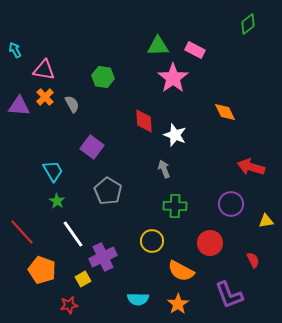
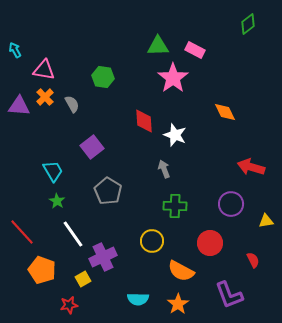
purple square: rotated 15 degrees clockwise
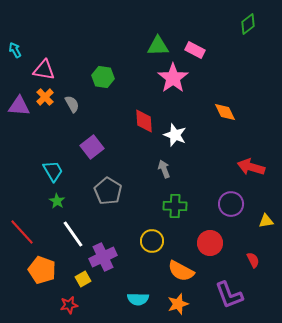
orange star: rotated 15 degrees clockwise
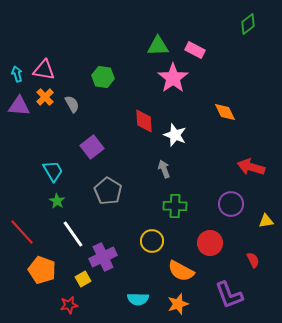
cyan arrow: moved 2 px right, 24 px down; rotated 14 degrees clockwise
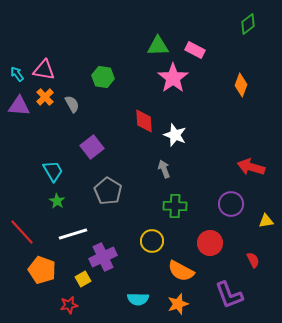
cyan arrow: rotated 21 degrees counterclockwise
orange diamond: moved 16 px right, 27 px up; rotated 45 degrees clockwise
white line: rotated 72 degrees counterclockwise
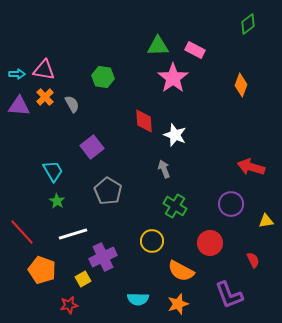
cyan arrow: rotated 126 degrees clockwise
green cross: rotated 30 degrees clockwise
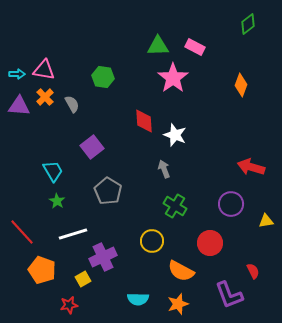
pink rectangle: moved 3 px up
red semicircle: moved 11 px down
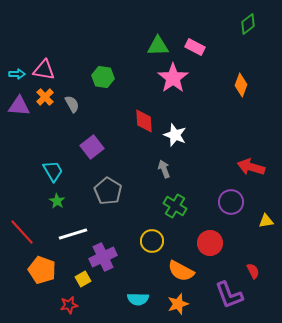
purple circle: moved 2 px up
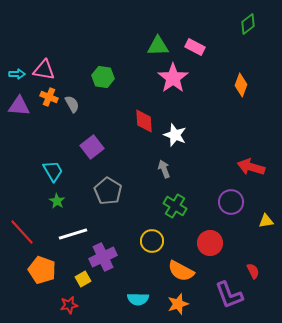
orange cross: moved 4 px right; rotated 24 degrees counterclockwise
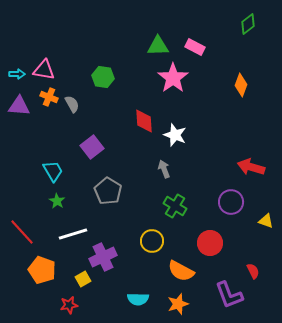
yellow triangle: rotated 28 degrees clockwise
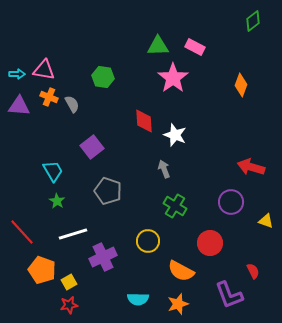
green diamond: moved 5 px right, 3 px up
gray pentagon: rotated 12 degrees counterclockwise
yellow circle: moved 4 px left
yellow square: moved 14 px left, 3 px down
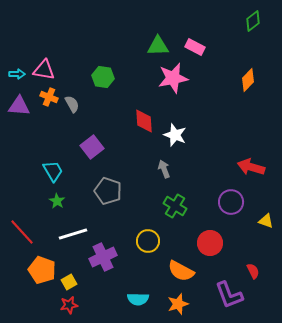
pink star: rotated 24 degrees clockwise
orange diamond: moved 7 px right, 5 px up; rotated 25 degrees clockwise
